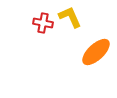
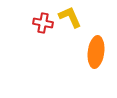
orange ellipse: rotated 40 degrees counterclockwise
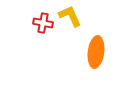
yellow L-shape: moved 1 px up
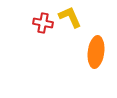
yellow L-shape: moved 1 px down
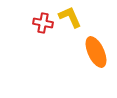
orange ellipse: rotated 32 degrees counterclockwise
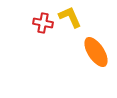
orange ellipse: rotated 8 degrees counterclockwise
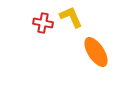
yellow L-shape: moved 1 px right
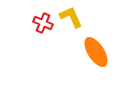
red cross: rotated 12 degrees clockwise
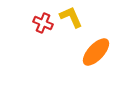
orange ellipse: rotated 76 degrees clockwise
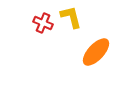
yellow L-shape: rotated 10 degrees clockwise
